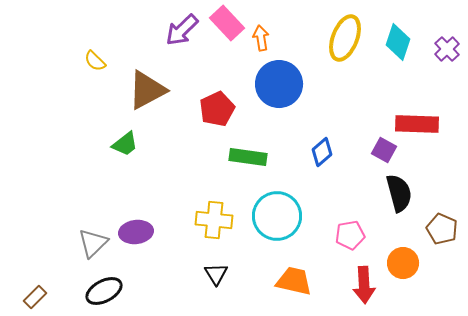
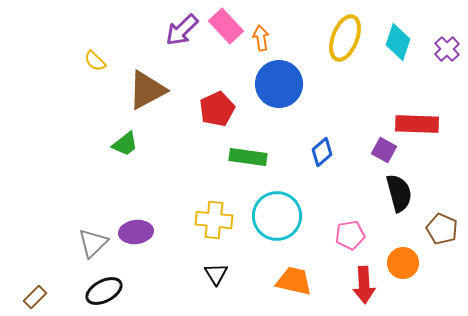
pink rectangle: moved 1 px left, 3 px down
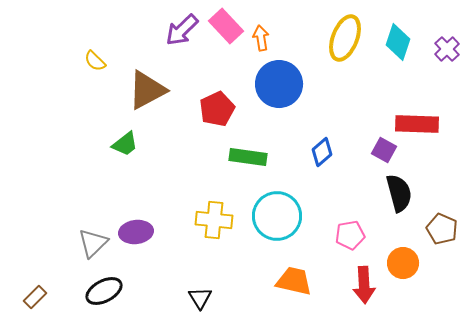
black triangle: moved 16 px left, 24 px down
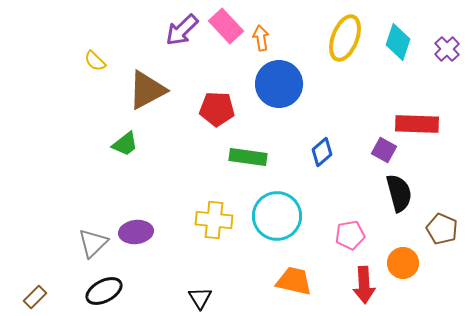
red pentagon: rotated 28 degrees clockwise
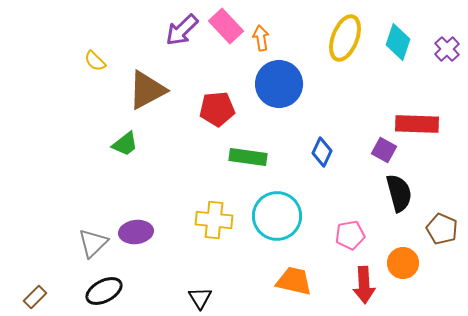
red pentagon: rotated 8 degrees counterclockwise
blue diamond: rotated 24 degrees counterclockwise
